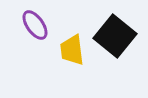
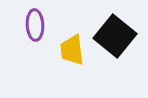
purple ellipse: rotated 32 degrees clockwise
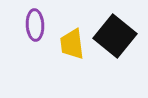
yellow trapezoid: moved 6 px up
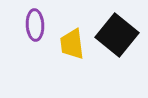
black square: moved 2 px right, 1 px up
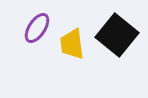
purple ellipse: moved 2 px right, 3 px down; rotated 36 degrees clockwise
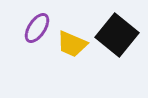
yellow trapezoid: rotated 60 degrees counterclockwise
